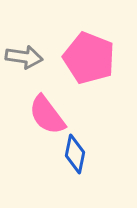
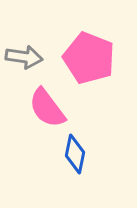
pink semicircle: moved 7 px up
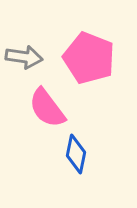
blue diamond: moved 1 px right
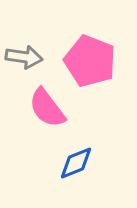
pink pentagon: moved 1 px right, 3 px down
blue diamond: moved 9 px down; rotated 57 degrees clockwise
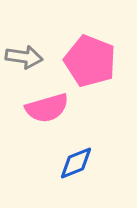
pink semicircle: rotated 69 degrees counterclockwise
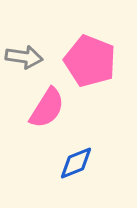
pink semicircle: rotated 42 degrees counterclockwise
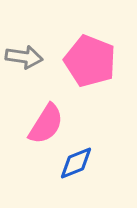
pink semicircle: moved 1 px left, 16 px down
